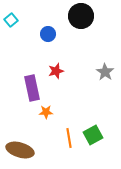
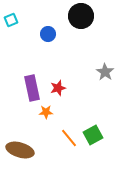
cyan square: rotated 16 degrees clockwise
red star: moved 2 px right, 17 px down
orange line: rotated 30 degrees counterclockwise
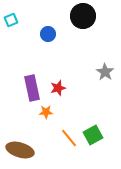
black circle: moved 2 px right
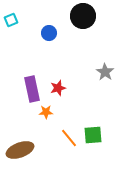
blue circle: moved 1 px right, 1 px up
purple rectangle: moved 1 px down
green square: rotated 24 degrees clockwise
brown ellipse: rotated 36 degrees counterclockwise
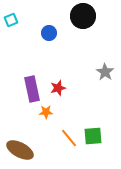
green square: moved 1 px down
brown ellipse: rotated 48 degrees clockwise
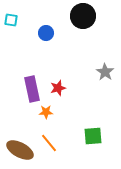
cyan square: rotated 32 degrees clockwise
blue circle: moved 3 px left
orange line: moved 20 px left, 5 px down
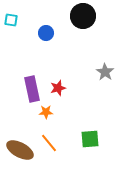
green square: moved 3 px left, 3 px down
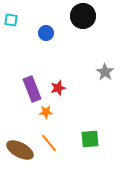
purple rectangle: rotated 10 degrees counterclockwise
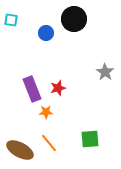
black circle: moved 9 px left, 3 px down
